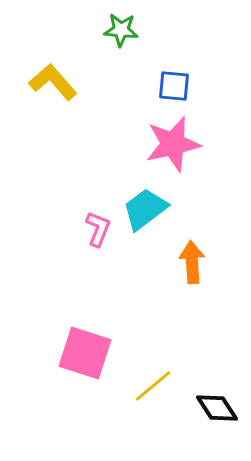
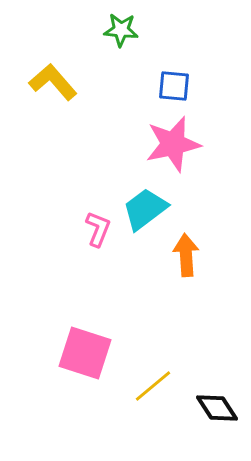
orange arrow: moved 6 px left, 7 px up
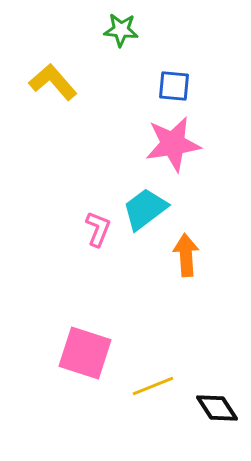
pink star: rotated 4 degrees clockwise
yellow line: rotated 18 degrees clockwise
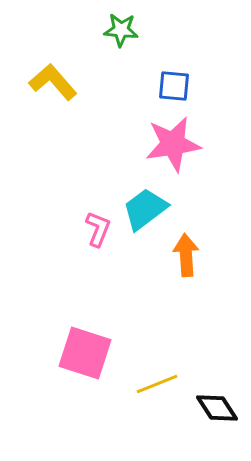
yellow line: moved 4 px right, 2 px up
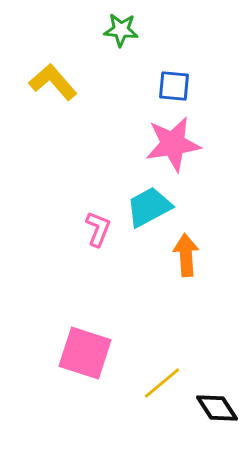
cyan trapezoid: moved 4 px right, 2 px up; rotated 9 degrees clockwise
yellow line: moved 5 px right, 1 px up; rotated 18 degrees counterclockwise
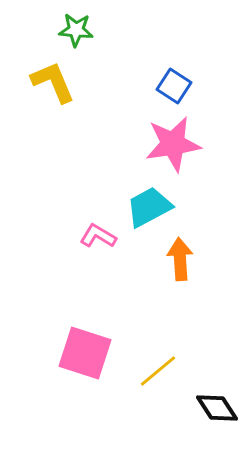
green star: moved 45 px left
yellow L-shape: rotated 18 degrees clockwise
blue square: rotated 28 degrees clockwise
pink L-shape: moved 7 px down; rotated 81 degrees counterclockwise
orange arrow: moved 6 px left, 4 px down
yellow line: moved 4 px left, 12 px up
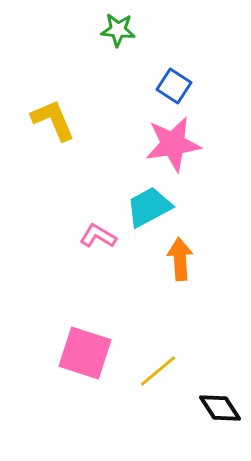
green star: moved 42 px right
yellow L-shape: moved 38 px down
black diamond: moved 3 px right
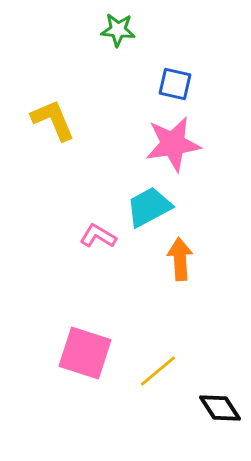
blue square: moved 1 px right, 2 px up; rotated 20 degrees counterclockwise
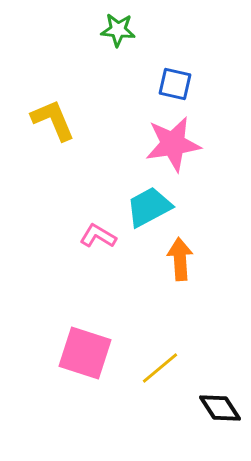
yellow line: moved 2 px right, 3 px up
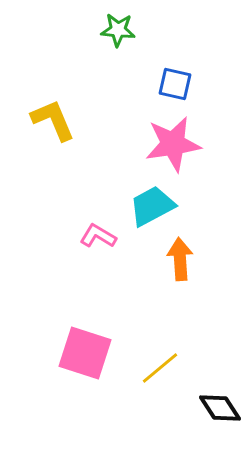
cyan trapezoid: moved 3 px right, 1 px up
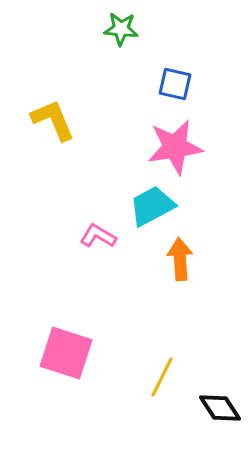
green star: moved 3 px right, 1 px up
pink star: moved 2 px right, 3 px down
pink square: moved 19 px left
yellow line: moved 2 px right, 9 px down; rotated 24 degrees counterclockwise
